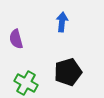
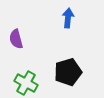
blue arrow: moved 6 px right, 4 px up
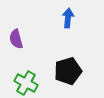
black pentagon: moved 1 px up
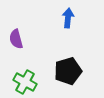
green cross: moved 1 px left, 1 px up
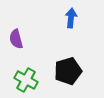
blue arrow: moved 3 px right
green cross: moved 1 px right, 2 px up
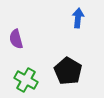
blue arrow: moved 7 px right
black pentagon: rotated 24 degrees counterclockwise
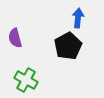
purple semicircle: moved 1 px left, 1 px up
black pentagon: moved 25 px up; rotated 12 degrees clockwise
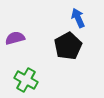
blue arrow: rotated 30 degrees counterclockwise
purple semicircle: rotated 90 degrees clockwise
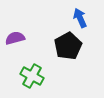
blue arrow: moved 2 px right
green cross: moved 6 px right, 4 px up
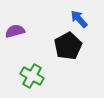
blue arrow: moved 1 px left, 1 px down; rotated 18 degrees counterclockwise
purple semicircle: moved 7 px up
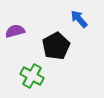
black pentagon: moved 12 px left
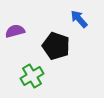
black pentagon: rotated 24 degrees counterclockwise
green cross: rotated 30 degrees clockwise
